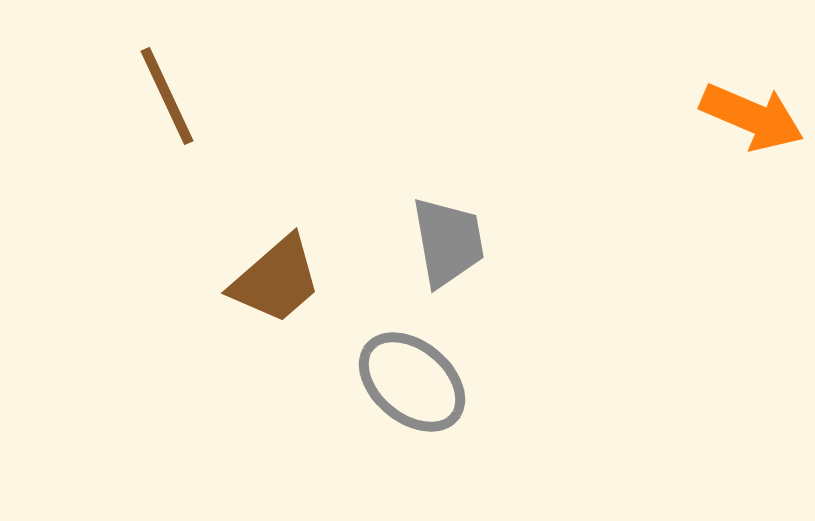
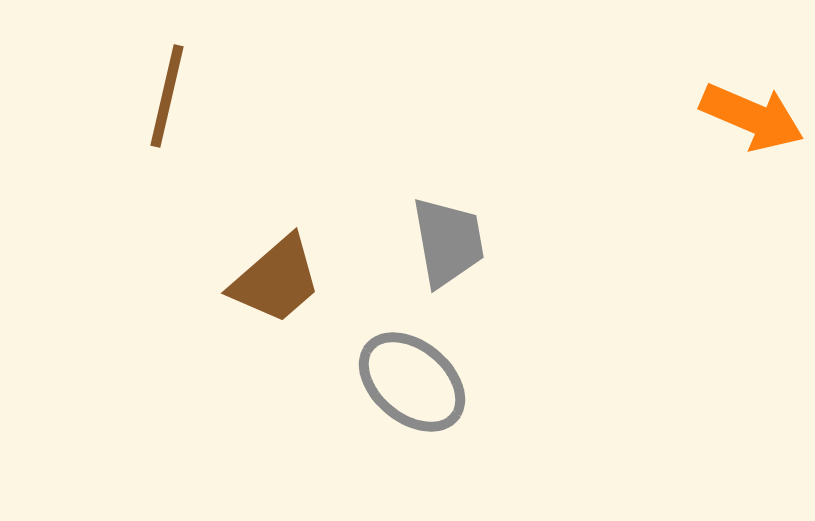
brown line: rotated 38 degrees clockwise
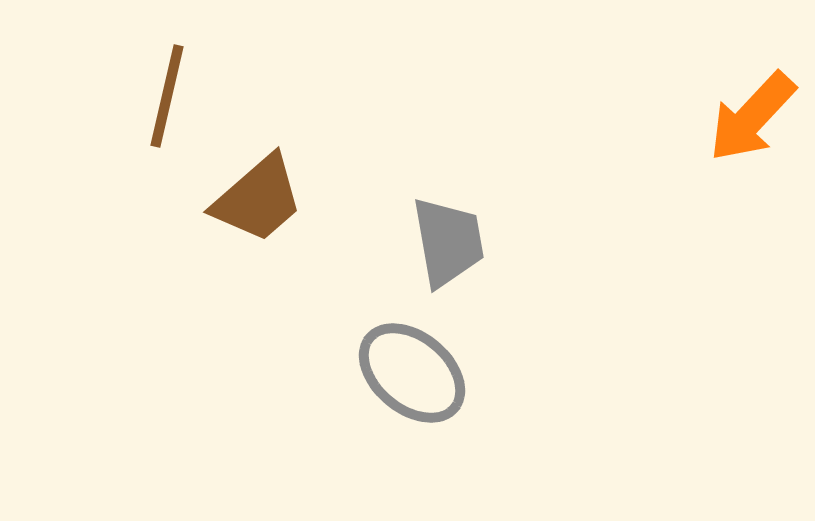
orange arrow: rotated 110 degrees clockwise
brown trapezoid: moved 18 px left, 81 px up
gray ellipse: moved 9 px up
